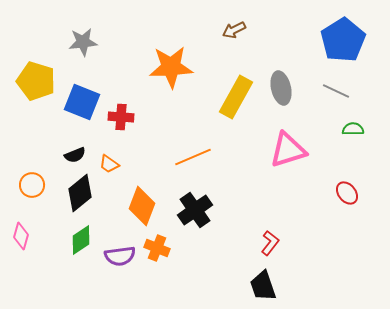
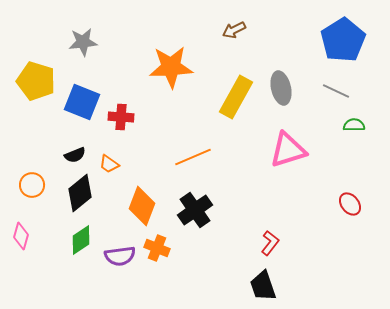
green semicircle: moved 1 px right, 4 px up
red ellipse: moved 3 px right, 11 px down
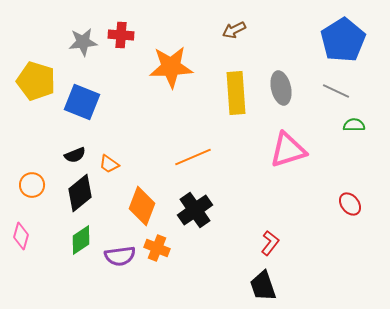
yellow rectangle: moved 4 px up; rotated 33 degrees counterclockwise
red cross: moved 82 px up
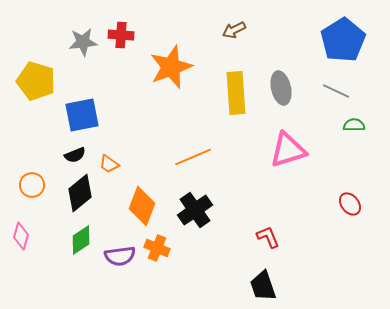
orange star: rotated 18 degrees counterclockwise
blue square: moved 13 px down; rotated 33 degrees counterclockwise
red L-shape: moved 2 px left, 6 px up; rotated 60 degrees counterclockwise
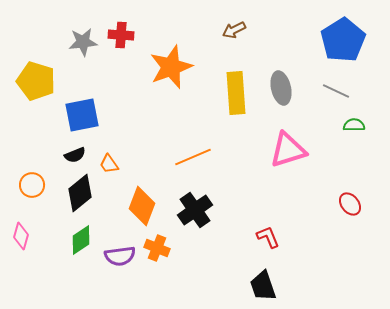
orange trapezoid: rotated 20 degrees clockwise
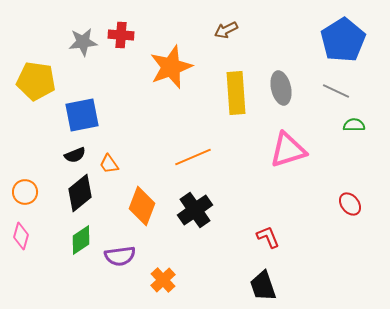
brown arrow: moved 8 px left
yellow pentagon: rotated 9 degrees counterclockwise
orange circle: moved 7 px left, 7 px down
orange cross: moved 6 px right, 32 px down; rotated 25 degrees clockwise
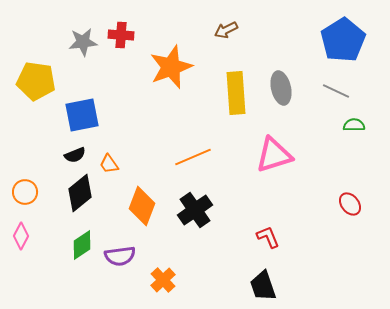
pink triangle: moved 14 px left, 5 px down
pink diamond: rotated 12 degrees clockwise
green diamond: moved 1 px right, 5 px down
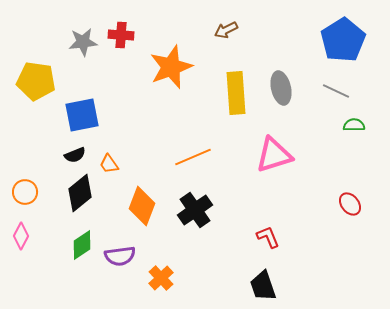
orange cross: moved 2 px left, 2 px up
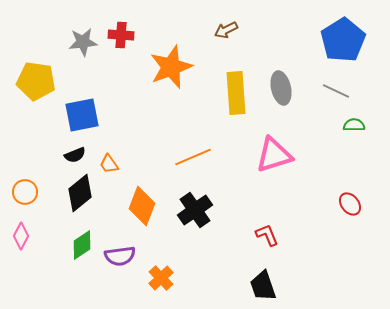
red L-shape: moved 1 px left, 2 px up
